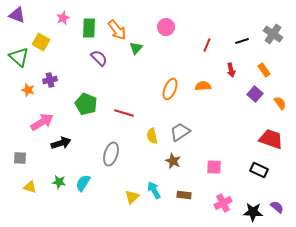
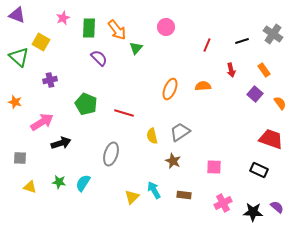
orange star at (28, 90): moved 13 px left, 12 px down
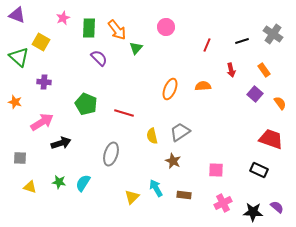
purple cross at (50, 80): moved 6 px left, 2 px down; rotated 16 degrees clockwise
pink square at (214, 167): moved 2 px right, 3 px down
cyan arrow at (154, 190): moved 2 px right, 2 px up
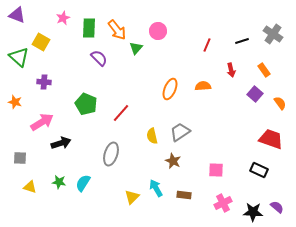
pink circle at (166, 27): moved 8 px left, 4 px down
red line at (124, 113): moved 3 px left; rotated 66 degrees counterclockwise
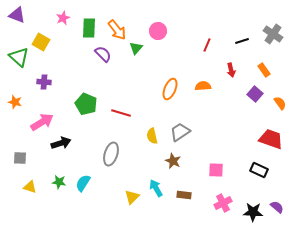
purple semicircle at (99, 58): moved 4 px right, 4 px up
red line at (121, 113): rotated 66 degrees clockwise
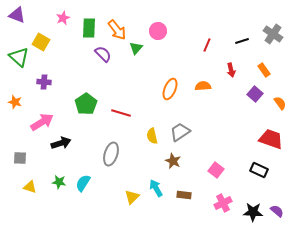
green pentagon at (86, 104): rotated 15 degrees clockwise
pink square at (216, 170): rotated 35 degrees clockwise
purple semicircle at (277, 207): moved 4 px down
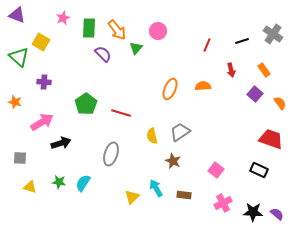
purple semicircle at (277, 211): moved 3 px down
